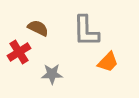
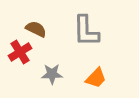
brown semicircle: moved 2 px left, 1 px down
red cross: moved 1 px right
orange trapezoid: moved 12 px left, 16 px down
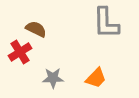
gray L-shape: moved 20 px right, 8 px up
gray star: moved 1 px right, 4 px down
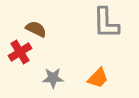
orange trapezoid: moved 2 px right
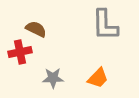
gray L-shape: moved 1 px left, 2 px down
red cross: rotated 20 degrees clockwise
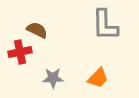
brown semicircle: moved 1 px right, 1 px down
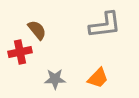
gray L-shape: rotated 96 degrees counterclockwise
brown semicircle: rotated 25 degrees clockwise
gray star: moved 2 px right, 1 px down
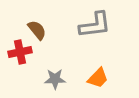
gray L-shape: moved 10 px left
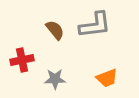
brown semicircle: moved 18 px right
red cross: moved 2 px right, 8 px down
orange trapezoid: moved 9 px right; rotated 25 degrees clockwise
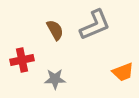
gray L-shape: rotated 16 degrees counterclockwise
brown semicircle: rotated 10 degrees clockwise
orange trapezoid: moved 16 px right, 6 px up
